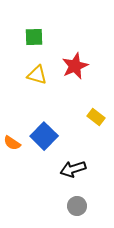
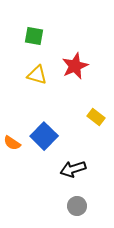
green square: moved 1 px up; rotated 12 degrees clockwise
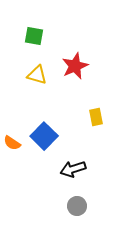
yellow rectangle: rotated 42 degrees clockwise
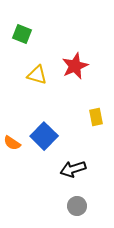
green square: moved 12 px left, 2 px up; rotated 12 degrees clockwise
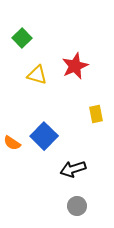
green square: moved 4 px down; rotated 24 degrees clockwise
yellow rectangle: moved 3 px up
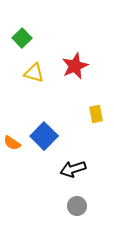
yellow triangle: moved 3 px left, 2 px up
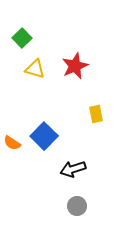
yellow triangle: moved 1 px right, 4 px up
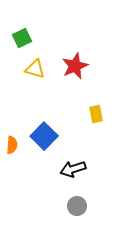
green square: rotated 18 degrees clockwise
orange semicircle: moved 2 px down; rotated 120 degrees counterclockwise
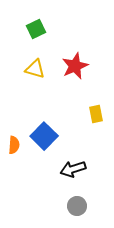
green square: moved 14 px right, 9 px up
orange semicircle: moved 2 px right
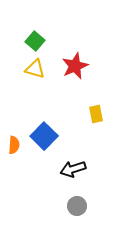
green square: moved 1 px left, 12 px down; rotated 24 degrees counterclockwise
